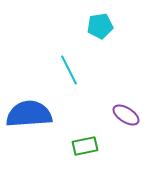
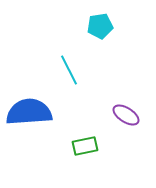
blue semicircle: moved 2 px up
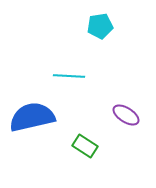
cyan line: moved 6 px down; rotated 60 degrees counterclockwise
blue semicircle: moved 3 px right, 5 px down; rotated 9 degrees counterclockwise
green rectangle: rotated 45 degrees clockwise
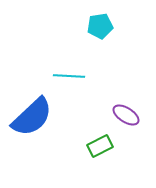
blue semicircle: rotated 150 degrees clockwise
green rectangle: moved 15 px right; rotated 60 degrees counterclockwise
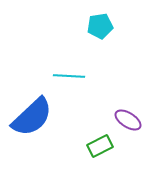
purple ellipse: moved 2 px right, 5 px down
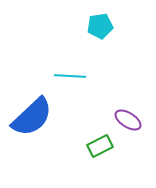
cyan line: moved 1 px right
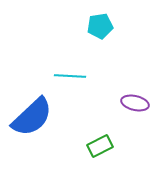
purple ellipse: moved 7 px right, 17 px up; rotated 20 degrees counterclockwise
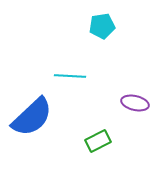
cyan pentagon: moved 2 px right
green rectangle: moved 2 px left, 5 px up
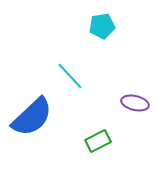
cyan line: rotated 44 degrees clockwise
